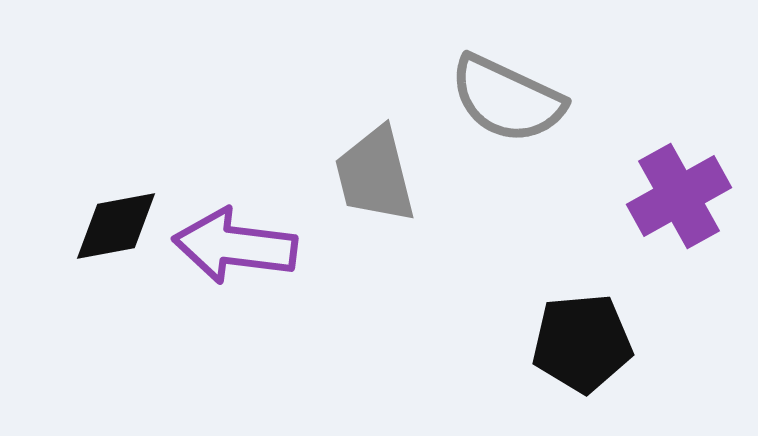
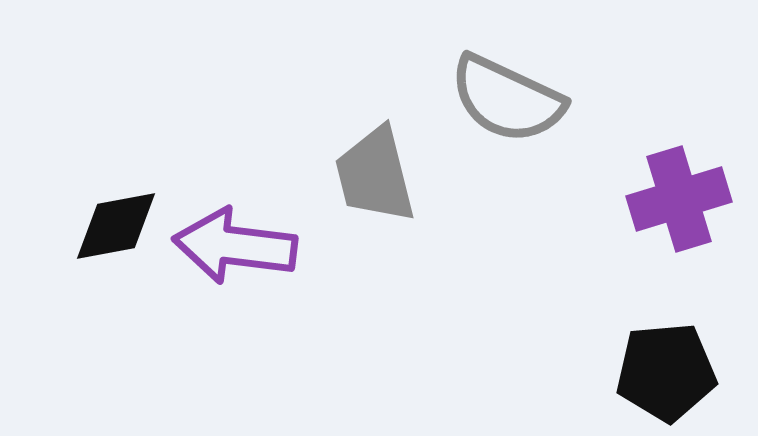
purple cross: moved 3 px down; rotated 12 degrees clockwise
black pentagon: moved 84 px right, 29 px down
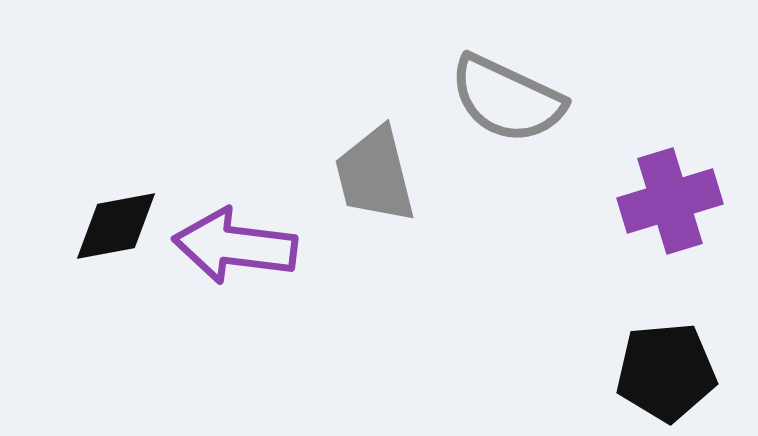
purple cross: moved 9 px left, 2 px down
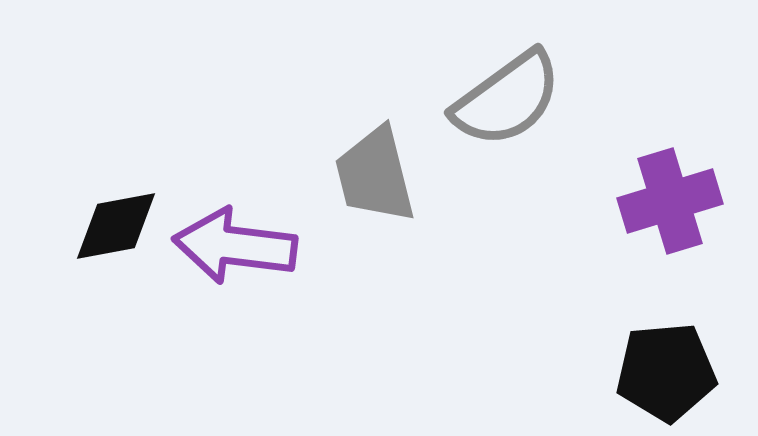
gray semicircle: rotated 61 degrees counterclockwise
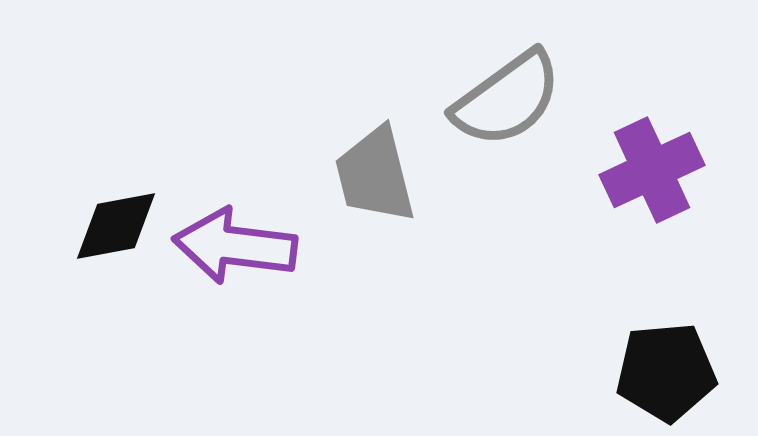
purple cross: moved 18 px left, 31 px up; rotated 8 degrees counterclockwise
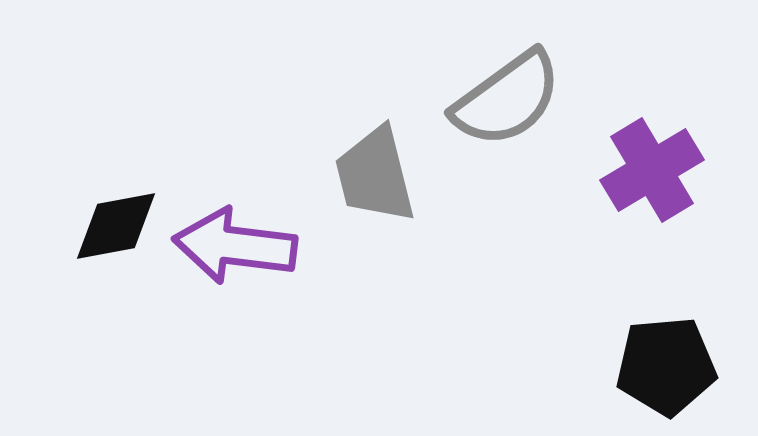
purple cross: rotated 6 degrees counterclockwise
black pentagon: moved 6 px up
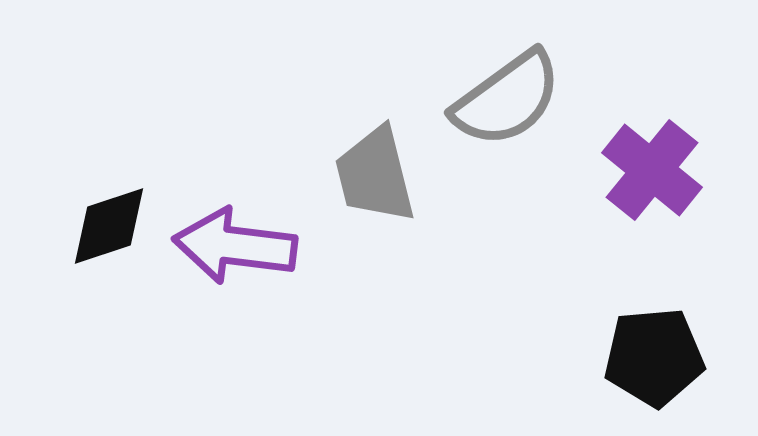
purple cross: rotated 20 degrees counterclockwise
black diamond: moved 7 px left; rotated 8 degrees counterclockwise
black pentagon: moved 12 px left, 9 px up
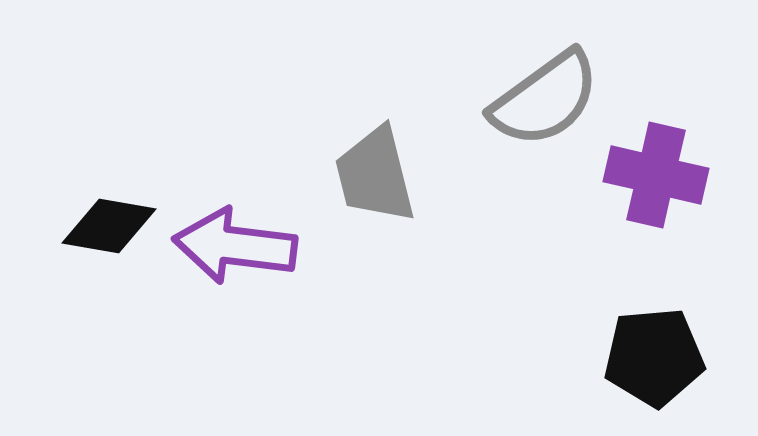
gray semicircle: moved 38 px right
purple cross: moved 4 px right, 5 px down; rotated 26 degrees counterclockwise
black diamond: rotated 28 degrees clockwise
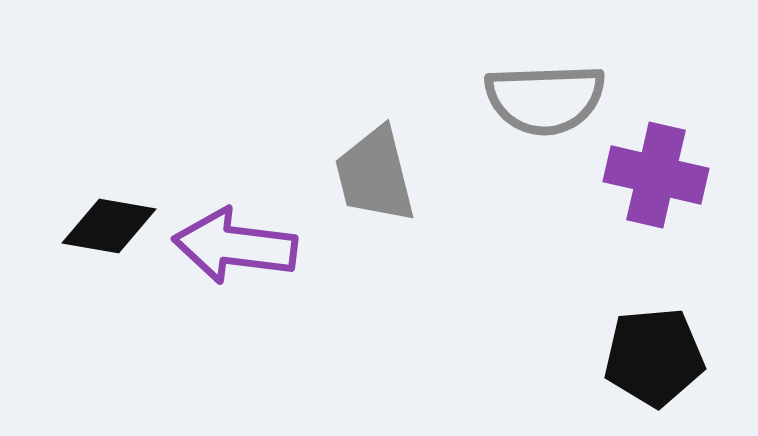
gray semicircle: rotated 34 degrees clockwise
